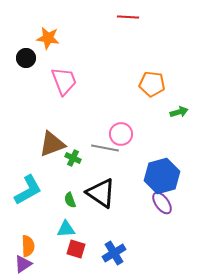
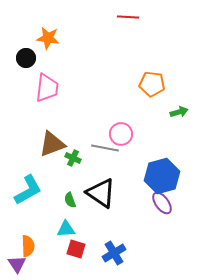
pink trapezoid: moved 17 px left, 7 px down; rotated 28 degrees clockwise
purple triangle: moved 6 px left; rotated 30 degrees counterclockwise
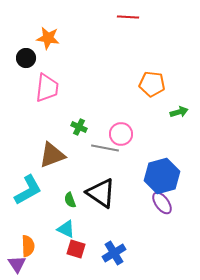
brown triangle: moved 11 px down
green cross: moved 6 px right, 31 px up
cyan triangle: rotated 30 degrees clockwise
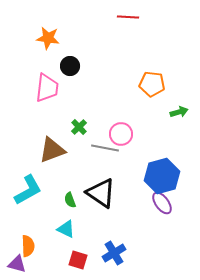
black circle: moved 44 px right, 8 px down
green cross: rotated 21 degrees clockwise
brown triangle: moved 5 px up
red square: moved 2 px right, 11 px down
purple triangle: rotated 42 degrees counterclockwise
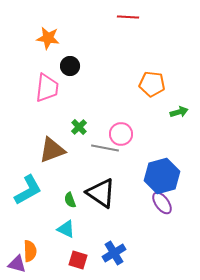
orange semicircle: moved 2 px right, 5 px down
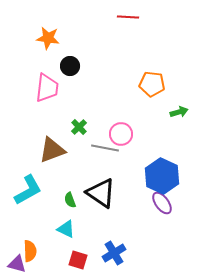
blue hexagon: rotated 20 degrees counterclockwise
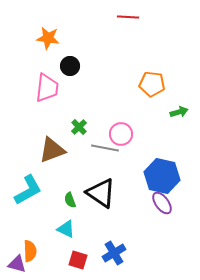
blue hexagon: rotated 12 degrees counterclockwise
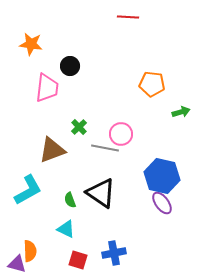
orange star: moved 17 px left, 6 px down
green arrow: moved 2 px right
blue cross: rotated 20 degrees clockwise
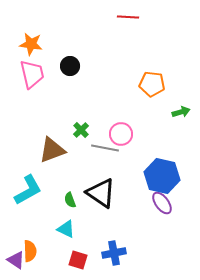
pink trapezoid: moved 15 px left, 14 px up; rotated 20 degrees counterclockwise
green cross: moved 2 px right, 3 px down
purple triangle: moved 1 px left, 4 px up; rotated 18 degrees clockwise
